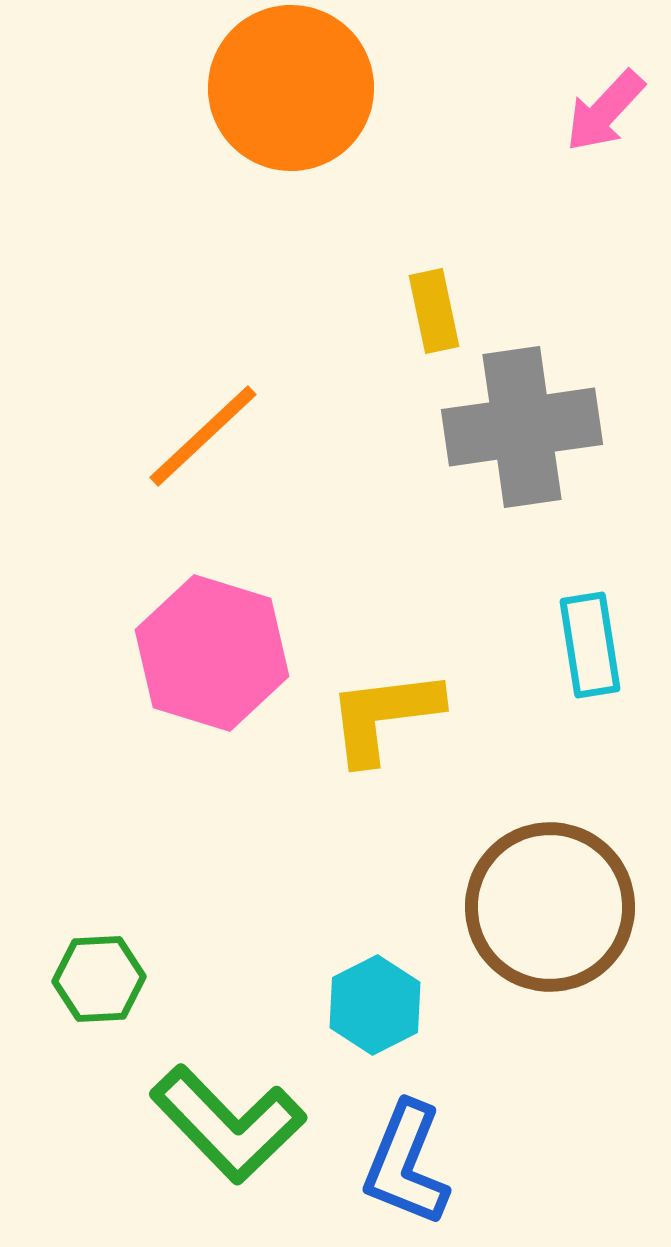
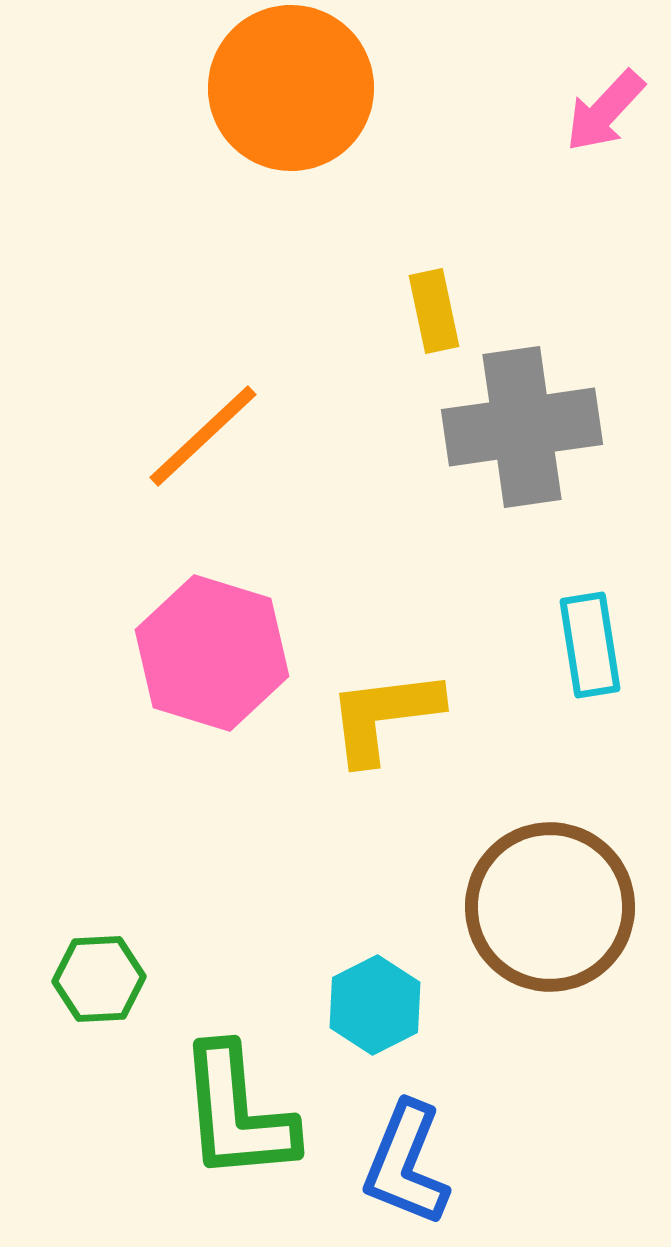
green L-shape: moved 9 px right, 11 px up; rotated 39 degrees clockwise
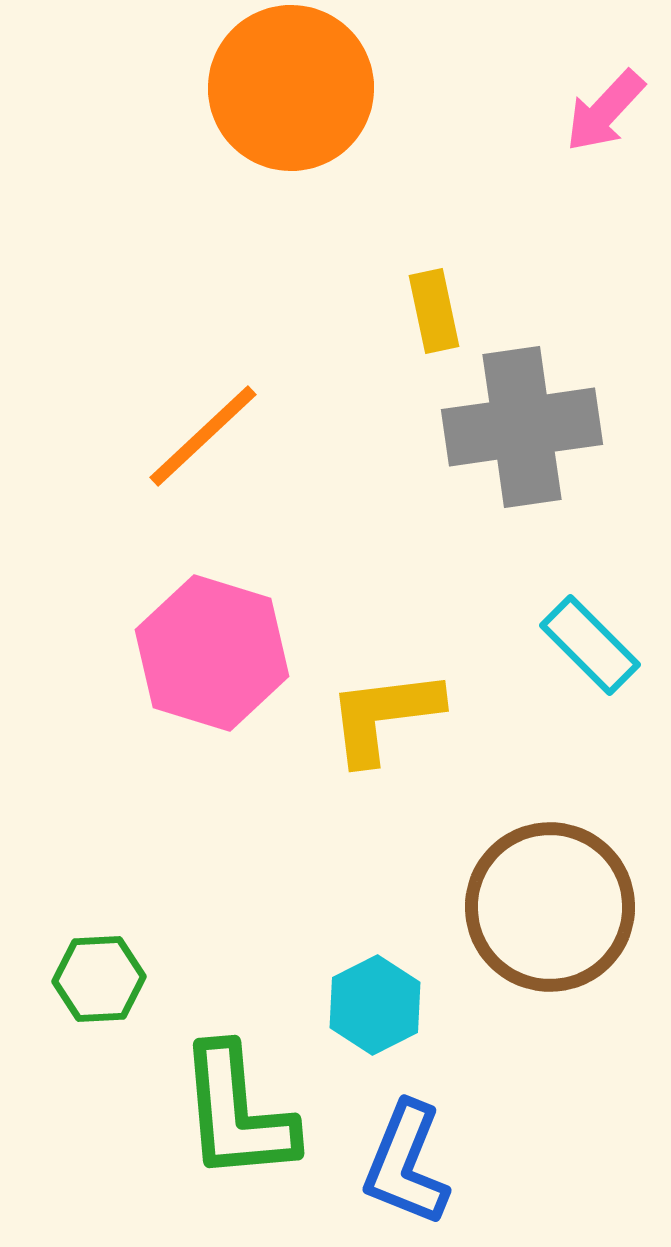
cyan rectangle: rotated 36 degrees counterclockwise
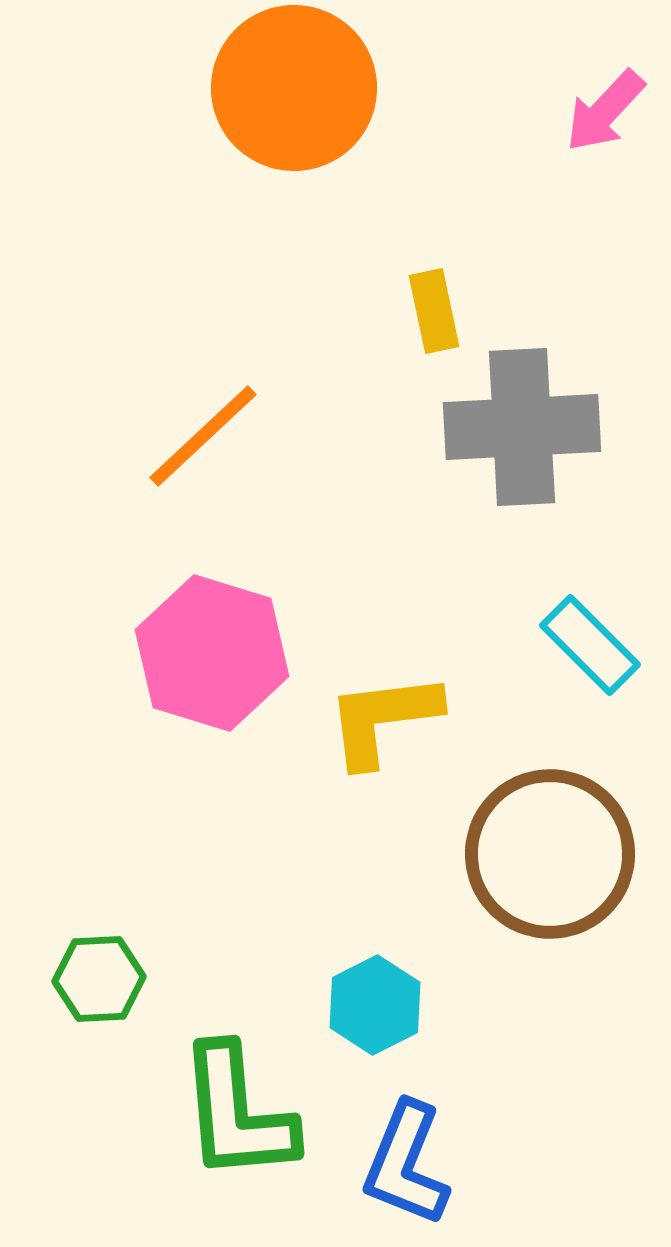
orange circle: moved 3 px right
gray cross: rotated 5 degrees clockwise
yellow L-shape: moved 1 px left, 3 px down
brown circle: moved 53 px up
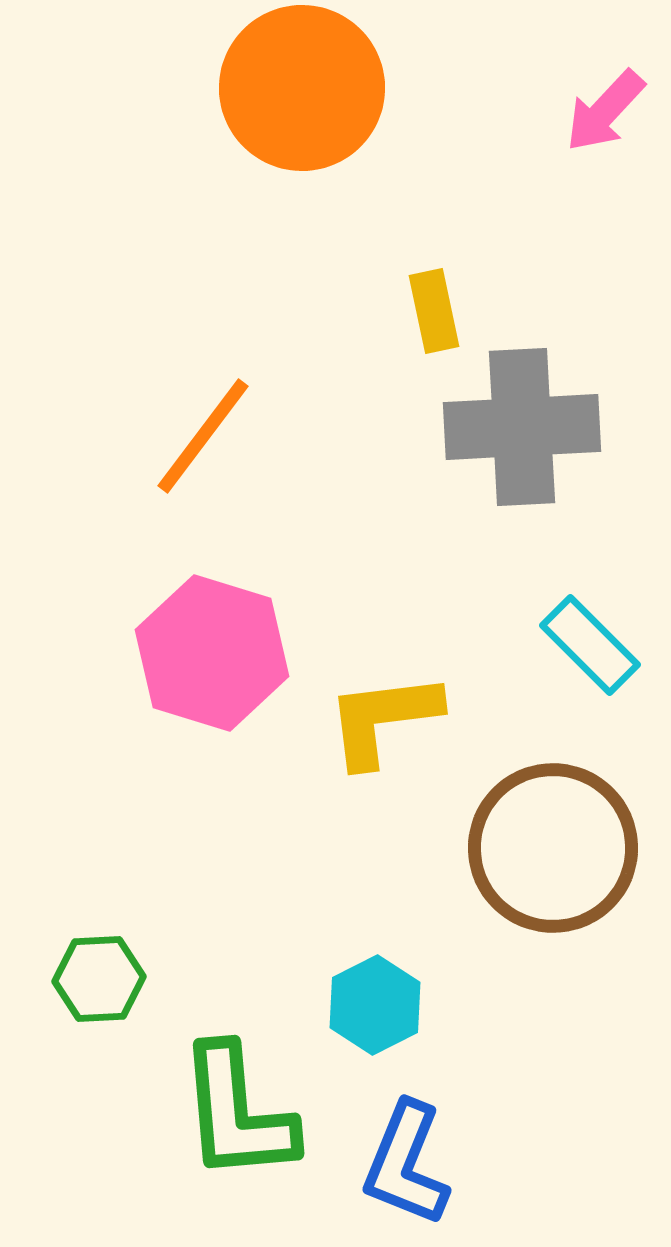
orange circle: moved 8 px right
orange line: rotated 10 degrees counterclockwise
brown circle: moved 3 px right, 6 px up
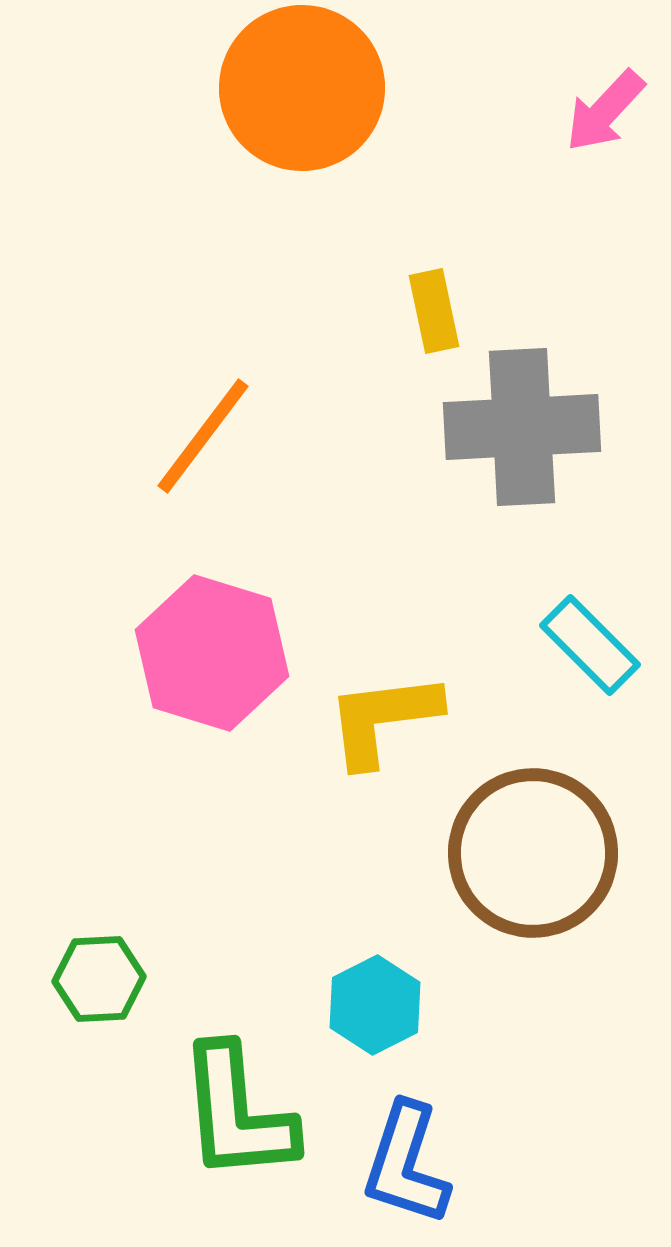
brown circle: moved 20 px left, 5 px down
blue L-shape: rotated 4 degrees counterclockwise
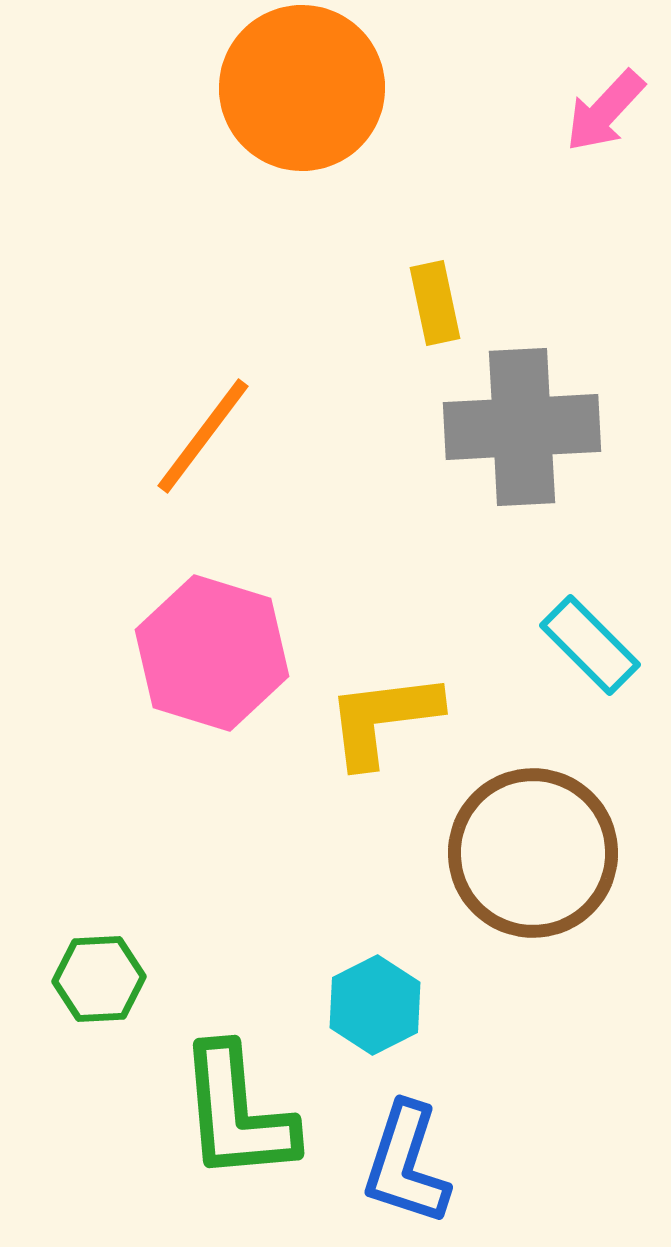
yellow rectangle: moved 1 px right, 8 px up
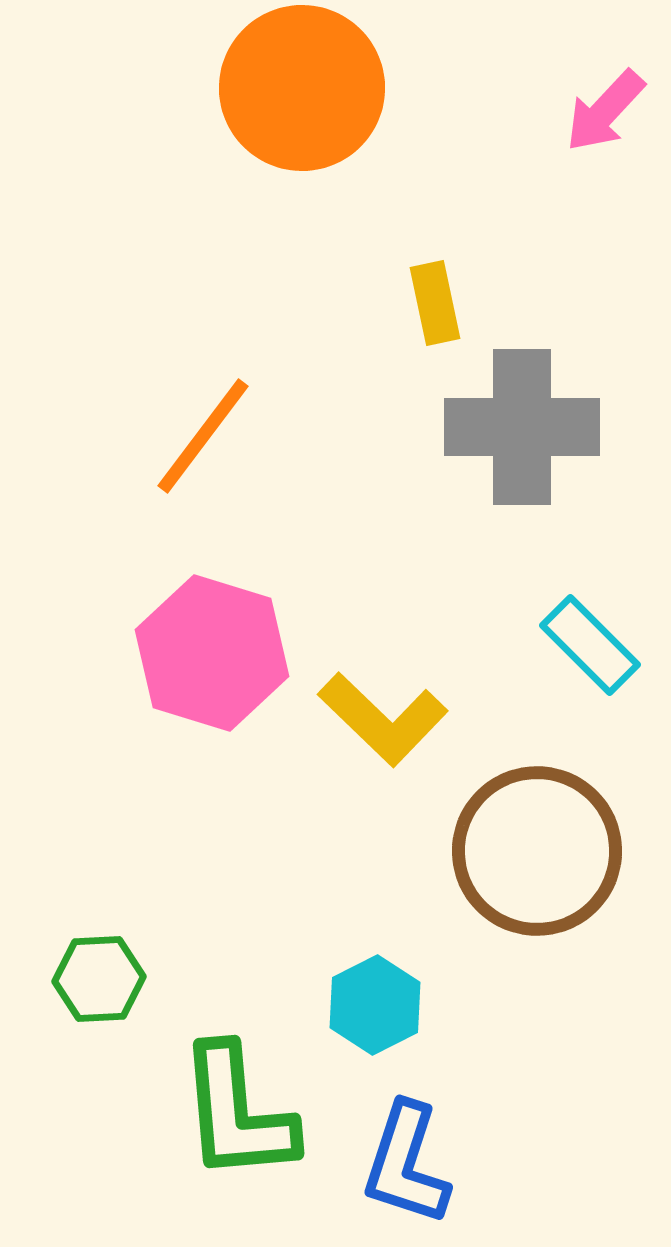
gray cross: rotated 3 degrees clockwise
yellow L-shape: rotated 129 degrees counterclockwise
brown circle: moved 4 px right, 2 px up
